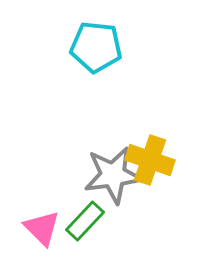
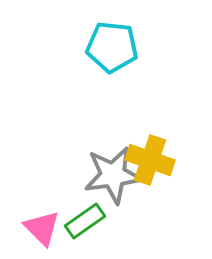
cyan pentagon: moved 16 px right
green rectangle: rotated 12 degrees clockwise
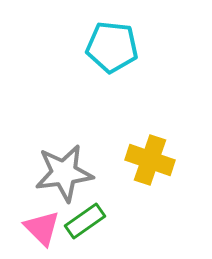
gray star: moved 49 px left, 2 px up
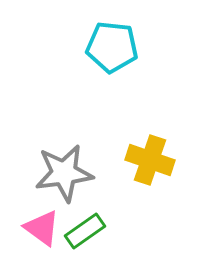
green rectangle: moved 10 px down
pink triangle: rotated 9 degrees counterclockwise
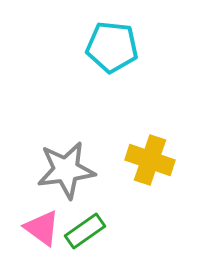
gray star: moved 2 px right, 3 px up
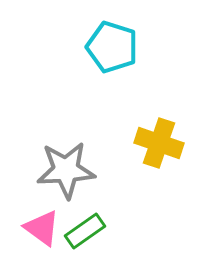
cyan pentagon: rotated 12 degrees clockwise
yellow cross: moved 9 px right, 17 px up
gray star: rotated 4 degrees clockwise
